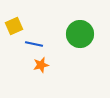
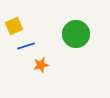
green circle: moved 4 px left
blue line: moved 8 px left, 2 px down; rotated 30 degrees counterclockwise
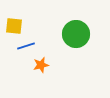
yellow square: rotated 30 degrees clockwise
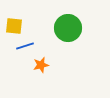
green circle: moved 8 px left, 6 px up
blue line: moved 1 px left
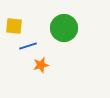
green circle: moved 4 px left
blue line: moved 3 px right
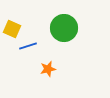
yellow square: moved 2 px left, 3 px down; rotated 18 degrees clockwise
orange star: moved 7 px right, 4 px down
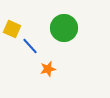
blue line: moved 2 px right; rotated 66 degrees clockwise
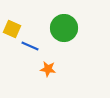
blue line: rotated 24 degrees counterclockwise
orange star: rotated 21 degrees clockwise
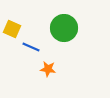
blue line: moved 1 px right, 1 px down
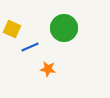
blue line: moved 1 px left; rotated 48 degrees counterclockwise
